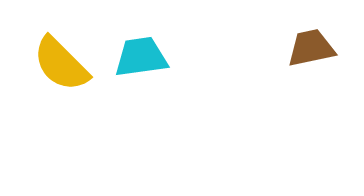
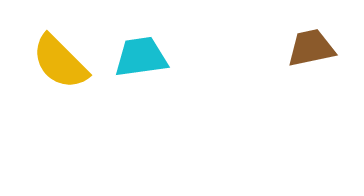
yellow semicircle: moved 1 px left, 2 px up
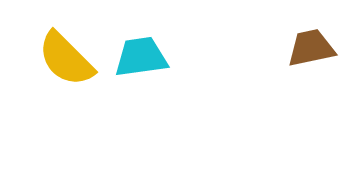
yellow semicircle: moved 6 px right, 3 px up
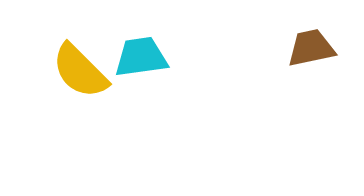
yellow semicircle: moved 14 px right, 12 px down
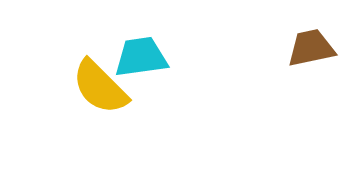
yellow semicircle: moved 20 px right, 16 px down
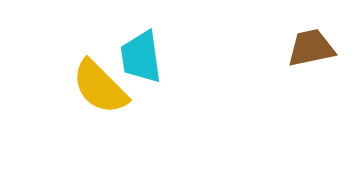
cyan trapezoid: rotated 90 degrees counterclockwise
